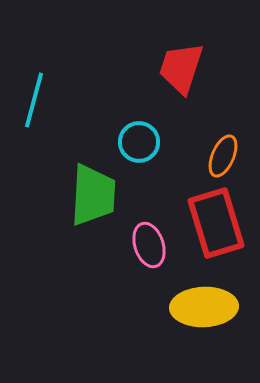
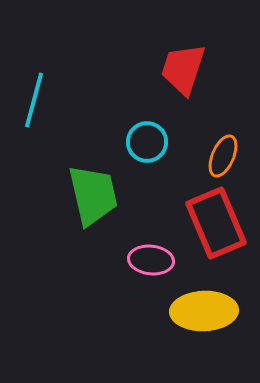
red trapezoid: moved 2 px right, 1 px down
cyan circle: moved 8 px right
green trapezoid: rotated 16 degrees counterclockwise
red rectangle: rotated 6 degrees counterclockwise
pink ellipse: moved 2 px right, 15 px down; rotated 66 degrees counterclockwise
yellow ellipse: moved 4 px down
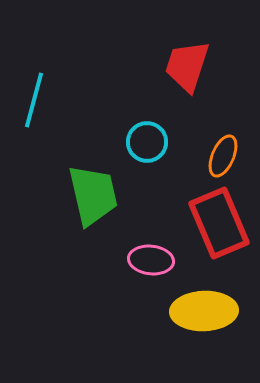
red trapezoid: moved 4 px right, 3 px up
red rectangle: moved 3 px right
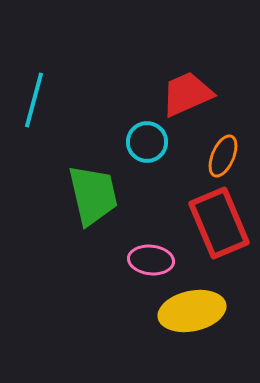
red trapezoid: moved 28 px down; rotated 48 degrees clockwise
yellow ellipse: moved 12 px left; rotated 10 degrees counterclockwise
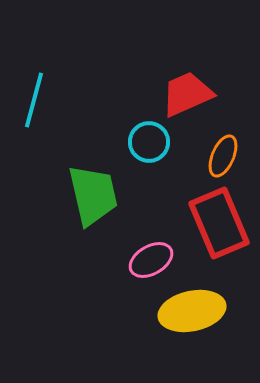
cyan circle: moved 2 px right
pink ellipse: rotated 36 degrees counterclockwise
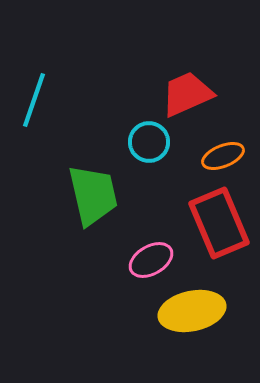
cyan line: rotated 4 degrees clockwise
orange ellipse: rotated 45 degrees clockwise
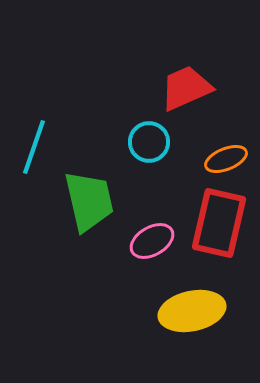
red trapezoid: moved 1 px left, 6 px up
cyan line: moved 47 px down
orange ellipse: moved 3 px right, 3 px down
green trapezoid: moved 4 px left, 6 px down
red rectangle: rotated 36 degrees clockwise
pink ellipse: moved 1 px right, 19 px up
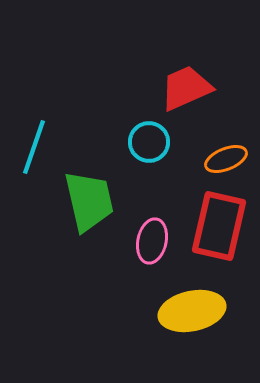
red rectangle: moved 3 px down
pink ellipse: rotated 48 degrees counterclockwise
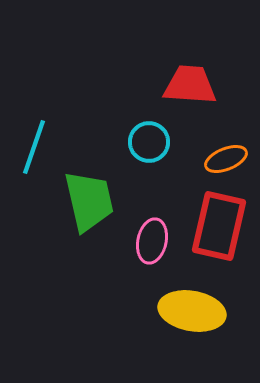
red trapezoid: moved 4 px right, 3 px up; rotated 28 degrees clockwise
yellow ellipse: rotated 22 degrees clockwise
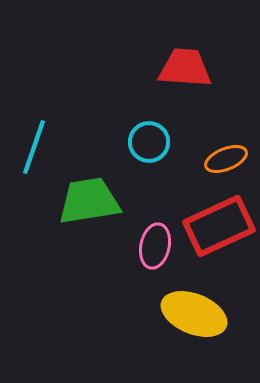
red trapezoid: moved 5 px left, 17 px up
green trapezoid: rotated 86 degrees counterclockwise
red rectangle: rotated 52 degrees clockwise
pink ellipse: moved 3 px right, 5 px down
yellow ellipse: moved 2 px right, 3 px down; rotated 12 degrees clockwise
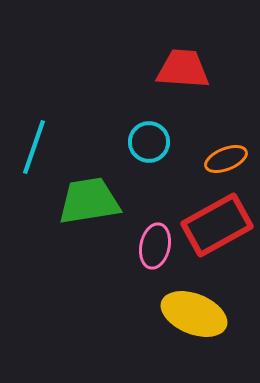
red trapezoid: moved 2 px left, 1 px down
red rectangle: moved 2 px left, 1 px up; rotated 4 degrees counterclockwise
